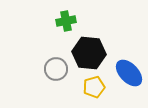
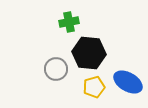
green cross: moved 3 px right, 1 px down
blue ellipse: moved 1 px left, 9 px down; rotated 16 degrees counterclockwise
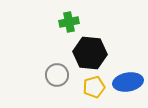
black hexagon: moved 1 px right
gray circle: moved 1 px right, 6 px down
blue ellipse: rotated 40 degrees counterclockwise
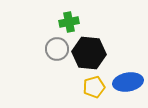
black hexagon: moved 1 px left
gray circle: moved 26 px up
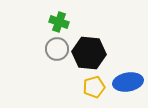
green cross: moved 10 px left; rotated 30 degrees clockwise
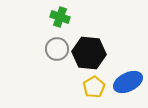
green cross: moved 1 px right, 5 px up
blue ellipse: rotated 16 degrees counterclockwise
yellow pentagon: rotated 15 degrees counterclockwise
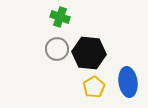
blue ellipse: rotated 72 degrees counterclockwise
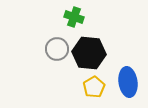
green cross: moved 14 px right
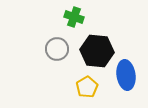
black hexagon: moved 8 px right, 2 px up
blue ellipse: moved 2 px left, 7 px up
yellow pentagon: moved 7 px left
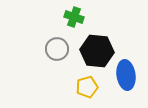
yellow pentagon: rotated 15 degrees clockwise
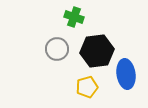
black hexagon: rotated 12 degrees counterclockwise
blue ellipse: moved 1 px up
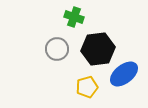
black hexagon: moved 1 px right, 2 px up
blue ellipse: moved 2 px left; rotated 60 degrees clockwise
